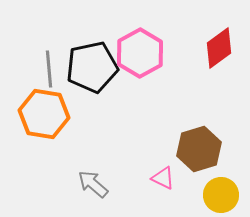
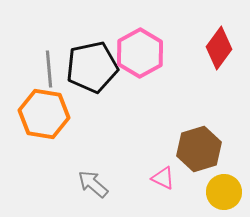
red diamond: rotated 18 degrees counterclockwise
yellow circle: moved 3 px right, 3 px up
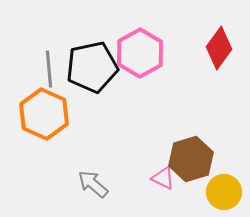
orange hexagon: rotated 15 degrees clockwise
brown hexagon: moved 8 px left, 10 px down
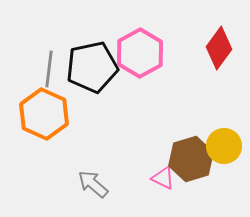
gray line: rotated 12 degrees clockwise
yellow circle: moved 46 px up
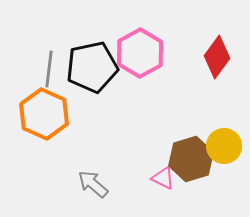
red diamond: moved 2 px left, 9 px down
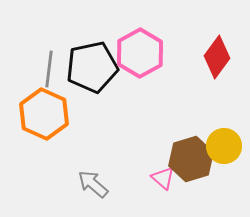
pink triangle: rotated 15 degrees clockwise
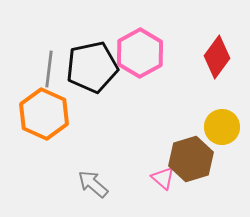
yellow circle: moved 2 px left, 19 px up
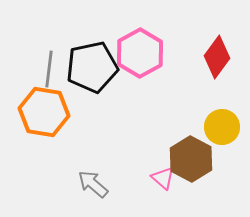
orange hexagon: moved 2 px up; rotated 15 degrees counterclockwise
brown hexagon: rotated 15 degrees counterclockwise
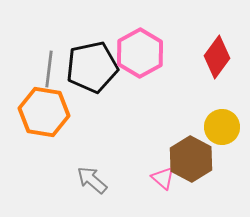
gray arrow: moved 1 px left, 4 px up
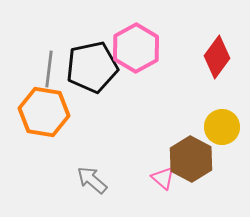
pink hexagon: moved 4 px left, 5 px up
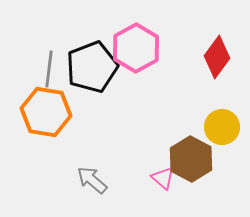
black pentagon: rotated 9 degrees counterclockwise
orange hexagon: moved 2 px right
